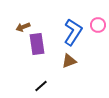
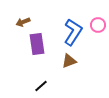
brown arrow: moved 5 px up
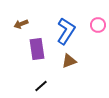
brown arrow: moved 2 px left, 2 px down
blue L-shape: moved 7 px left, 1 px up
purple rectangle: moved 5 px down
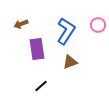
brown triangle: moved 1 px right, 1 px down
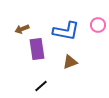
brown arrow: moved 1 px right, 5 px down
blue L-shape: rotated 68 degrees clockwise
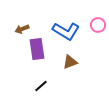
blue L-shape: rotated 20 degrees clockwise
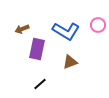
purple rectangle: rotated 20 degrees clockwise
black line: moved 1 px left, 2 px up
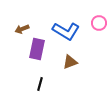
pink circle: moved 1 px right, 2 px up
black line: rotated 32 degrees counterclockwise
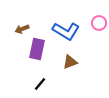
black line: rotated 24 degrees clockwise
